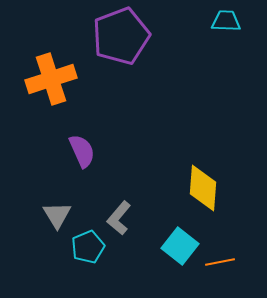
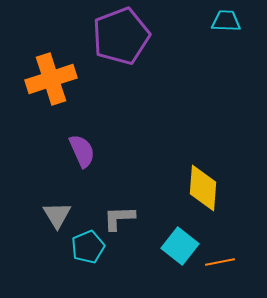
gray L-shape: rotated 48 degrees clockwise
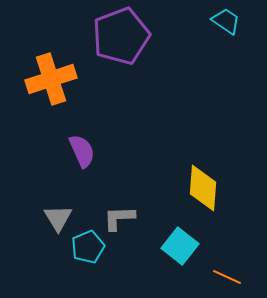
cyan trapezoid: rotated 32 degrees clockwise
gray triangle: moved 1 px right, 3 px down
orange line: moved 7 px right, 15 px down; rotated 36 degrees clockwise
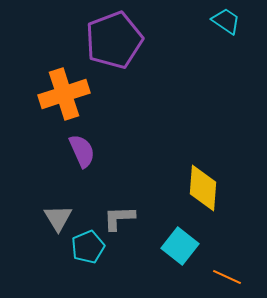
purple pentagon: moved 7 px left, 4 px down
orange cross: moved 13 px right, 15 px down
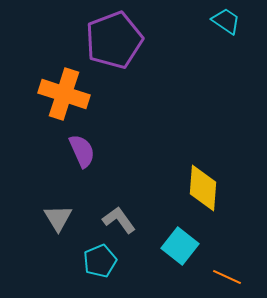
orange cross: rotated 36 degrees clockwise
gray L-shape: moved 2 px down; rotated 56 degrees clockwise
cyan pentagon: moved 12 px right, 14 px down
